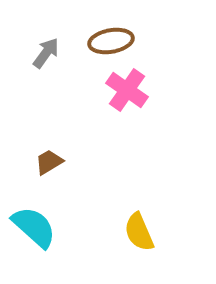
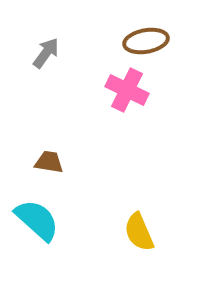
brown ellipse: moved 35 px right
pink cross: rotated 9 degrees counterclockwise
brown trapezoid: rotated 40 degrees clockwise
cyan semicircle: moved 3 px right, 7 px up
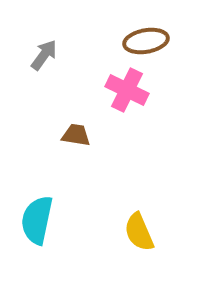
gray arrow: moved 2 px left, 2 px down
brown trapezoid: moved 27 px right, 27 px up
cyan semicircle: rotated 120 degrees counterclockwise
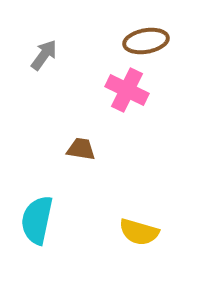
brown trapezoid: moved 5 px right, 14 px down
yellow semicircle: rotated 51 degrees counterclockwise
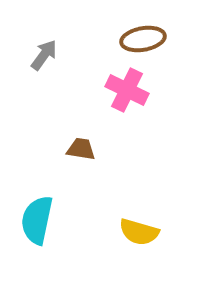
brown ellipse: moved 3 px left, 2 px up
